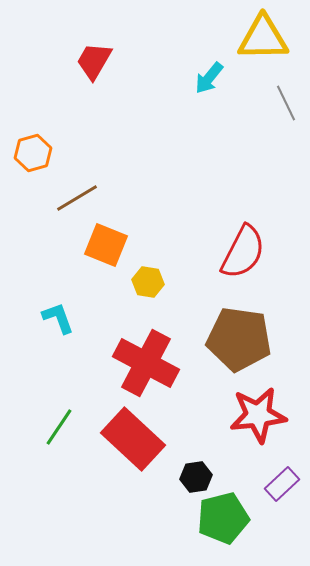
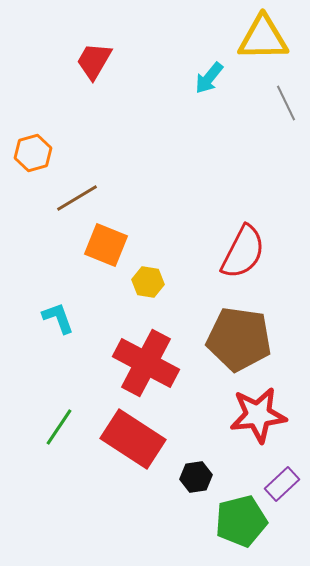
red rectangle: rotated 10 degrees counterclockwise
green pentagon: moved 18 px right, 3 px down
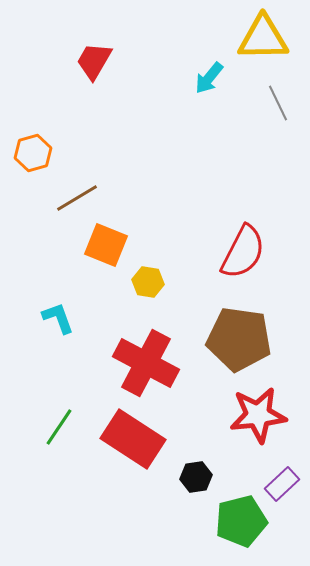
gray line: moved 8 px left
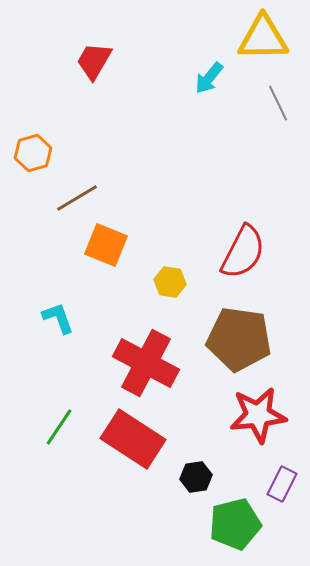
yellow hexagon: moved 22 px right
purple rectangle: rotated 20 degrees counterclockwise
green pentagon: moved 6 px left, 3 px down
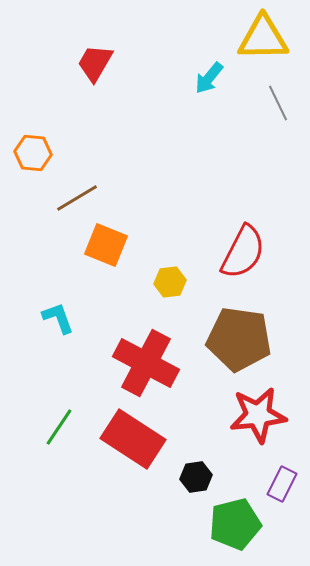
red trapezoid: moved 1 px right, 2 px down
orange hexagon: rotated 21 degrees clockwise
yellow hexagon: rotated 16 degrees counterclockwise
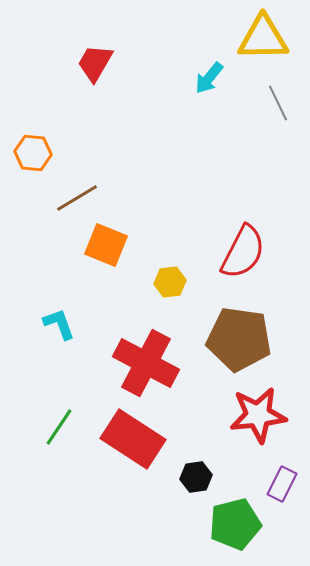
cyan L-shape: moved 1 px right, 6 px down
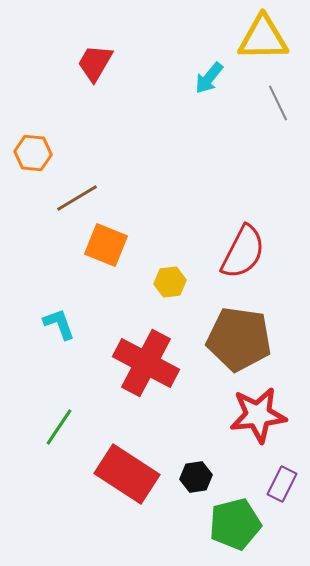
red rectangle: moved 6 px left, 35 px down
